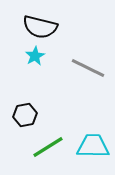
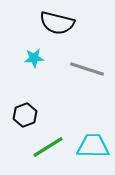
black semicircle: moved 17 px right, 4 px up
cyan star: moved 1 px left, 2 px down; rotated 24 degrees clockwise
gray line: moved 1 px left, 1 px down; rotated 8 degrees counterclockwise
black hexagon: rotated 10 degrees counterclockwise
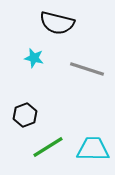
cyan star: rotated 18 degrees clockwise
cyan trapezoid: moved 3 px down
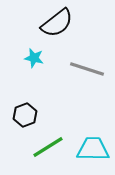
black semicircle: rotated 52 degrees counterclockwise
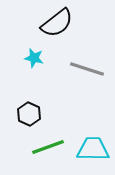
black hexagon: moved 4 px right, 1 px up; rotated 15 degrees counterclockwise
green line: rotated 12 degrees clockwise
